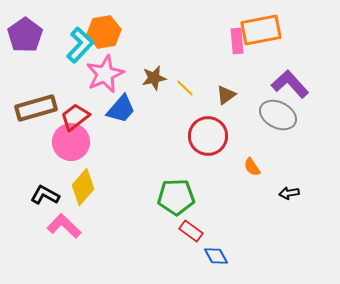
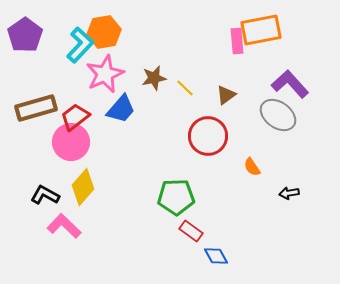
gray ellipse: rotated 9 degrees clockwise
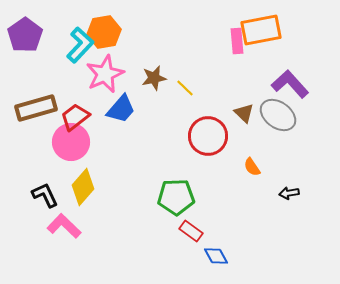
brown triangle: moved 18 px right, 18 px down; rotated 40 degrees counterclockwise
black L-shape: rotated 36 degrees clockwise
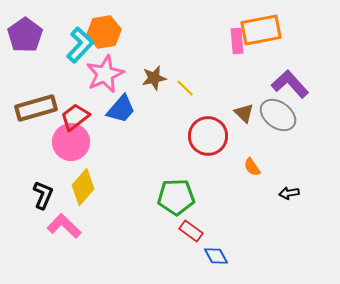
black L-shape: moved 2 px left; rotated 48 degrees clockwise
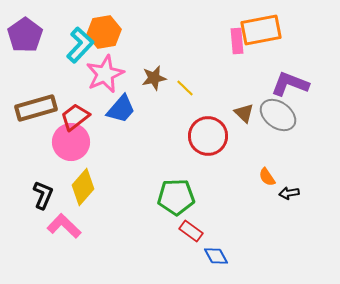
purple L-shape: rotated 27 degrees counterclockwise
orange semicircle: moved 15 px right, 10 px down
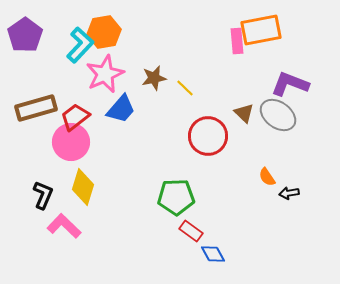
yellow diamond: rotated 24 degrees counterclockwise
blue diamond: moved 3 px left, 2 px up
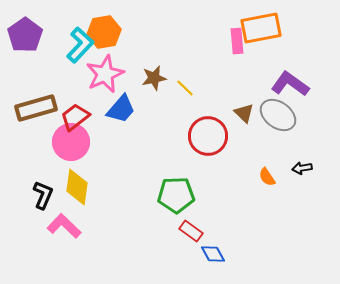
orange rectangle: moved 2 px up
purple L-shape: rotated 15 degrees clockwise
yellow diamond: moved 6 px left; rotated 9 degrees counterclockwise
black arrow: moved 13 px right, 25 px up
green pentagon: moved 2 px up
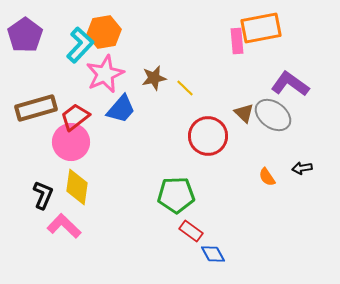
gray ellipse: moved 5 px left
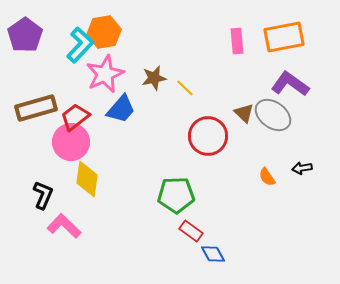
orange rectangle: moved 23 px right, 9 px down
yellow diamond: moved 10 px right, 8 px up
